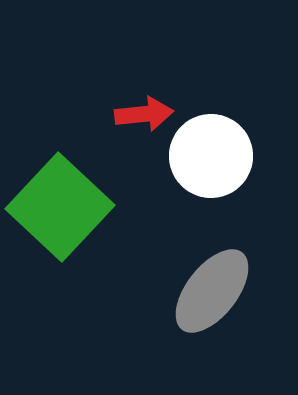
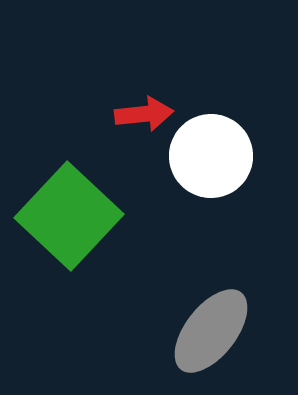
green square: moved 9 px right, 9 px down
gray ellipse: moved 1 px left, 40 px down
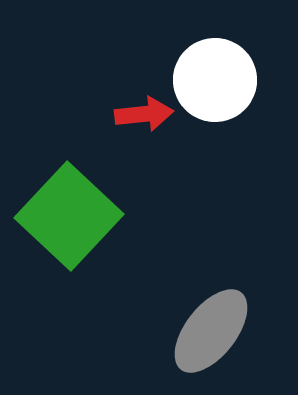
white circle: moved 4 px right, 76 px up
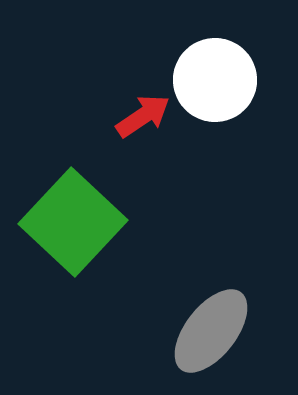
red arrow: moved 1 px left, 2 px down; rotated 28 degrees counterclockwise
green square: moved 4 px right, 6 px down
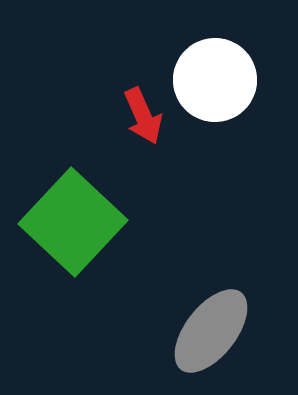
red arrow: rotated 100 degrees clockwise
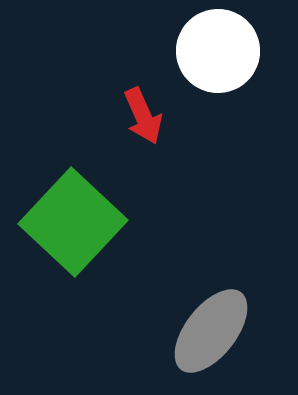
white circle: moved 3 px right, 29 px up
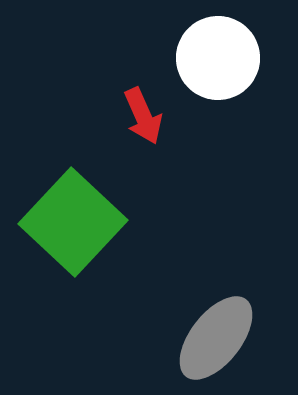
white circle: moved 7 px down
gray ellipse: moved 5 px right, 7 px down
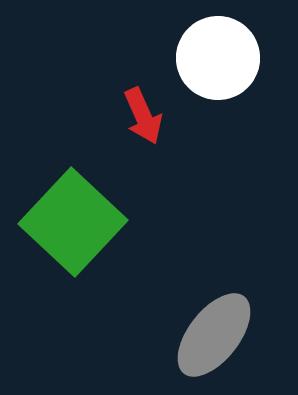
gray ellipse: moved 2 px left, 3 px up
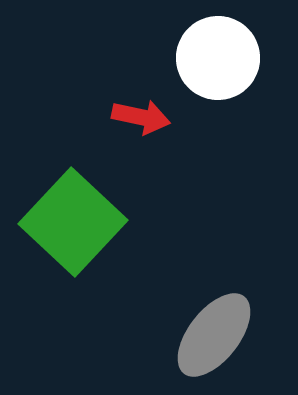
red arrow: moved 2 px left, 1 px down; rotated 54 degrees counterclockwise
